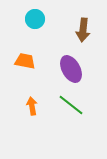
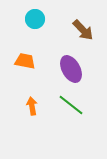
brown arrow: rotated 50 degrees counterclockwise
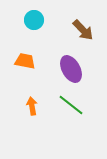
cyan circle: moved 1 px left, 1 px down
